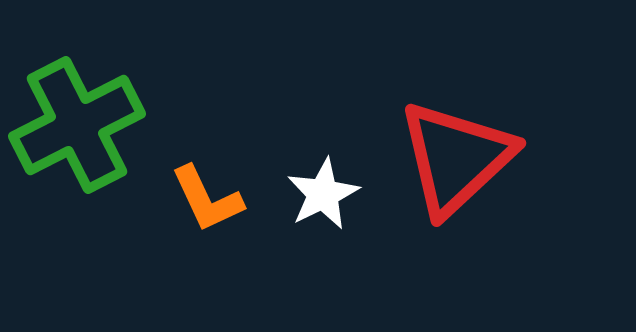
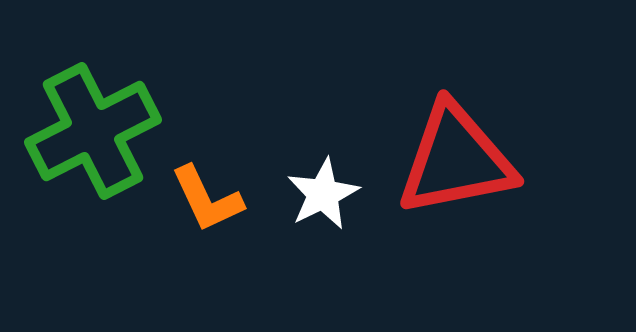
green cross: moved 16 px right, 6 px down
red triangle: moved 2 px down; rotated 32 degrees clockwise
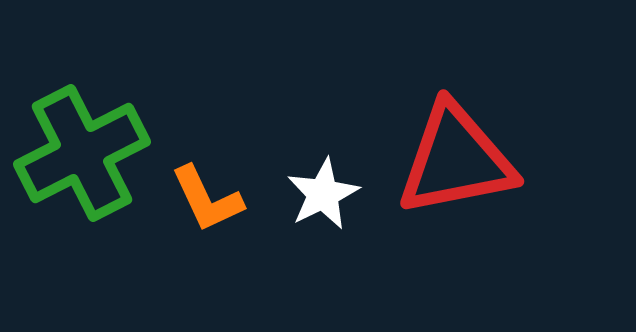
green cross: moved 11 px left, 22 px down
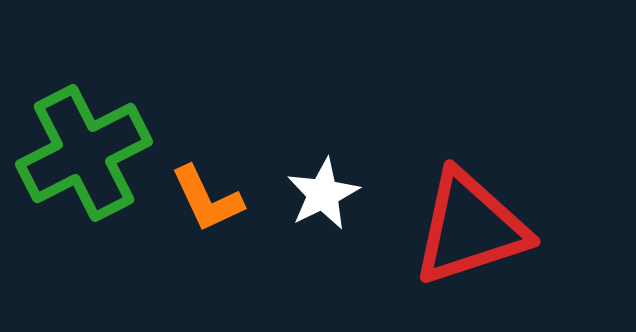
green cross: moved 2 px right
red triangle: moved 14 px right, 68 px down; rotated 7 degrees counterclockwise
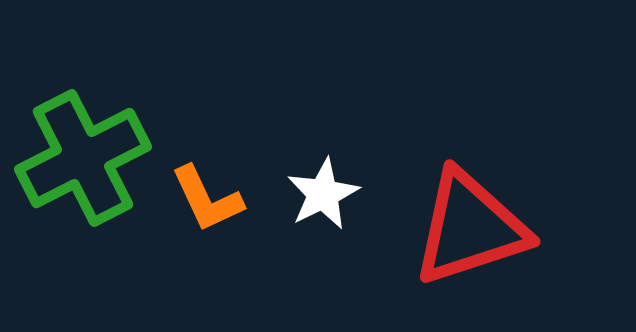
green cross: moved 1 px left, 5 px down
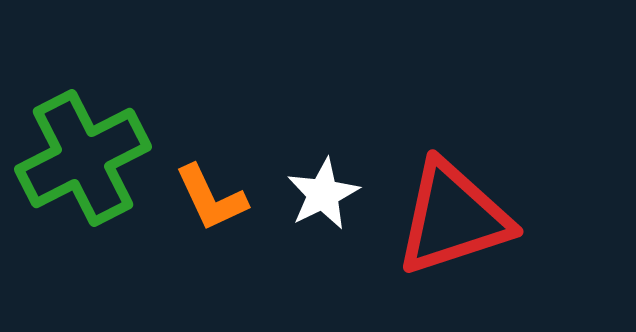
orange L-shape: moved 4 px right, 1 px up
red triangle: moved 17 px left, 10 px up
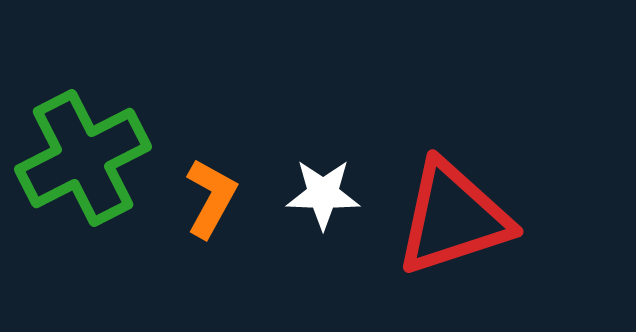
white star: rotated 28 degrees clockwise
orange L-shape: rotated 126 degrees counterclockwise
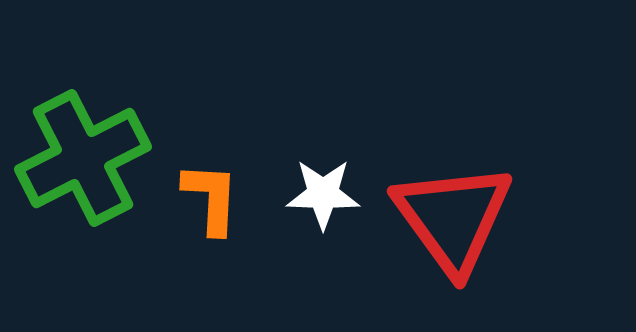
orange L-shape: rotated 26 degrees counterclockwise
red triangle: rotated 48 degrees counterclockwise
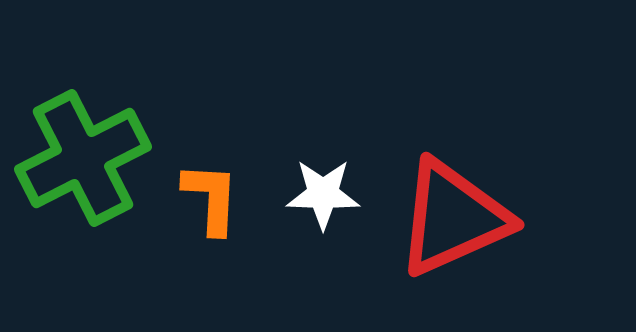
red triangle: rotated 42 degrees clockwise
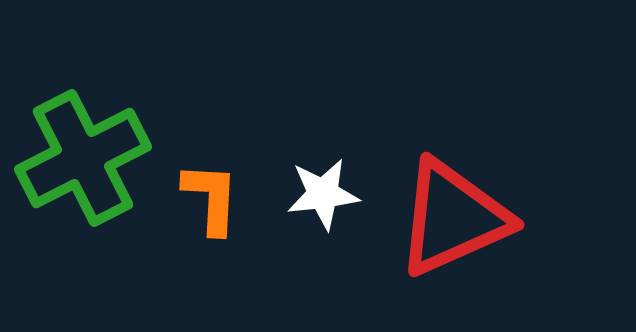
white star: rotated 8 degrees counterclockwise
